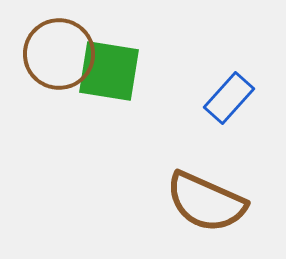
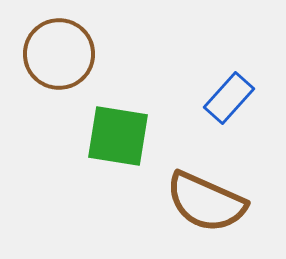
green square: moved 9 px right, 65 px down
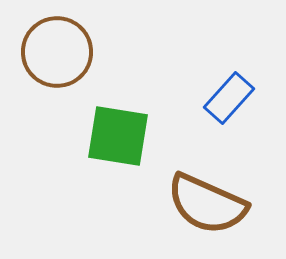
brown circle: moved 2 px left, 2 px up
brown semicircle: moved 1 px right, 2 px down
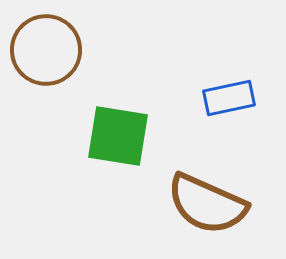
brown circle: moved 11 px left, 2 px up
blue rectangle: rotated 36 degrees clockwise
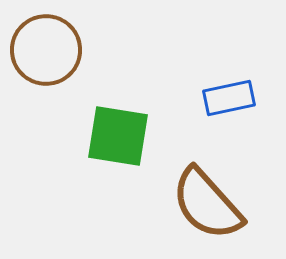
brown semicircle: rotated 24 degrees clockwise
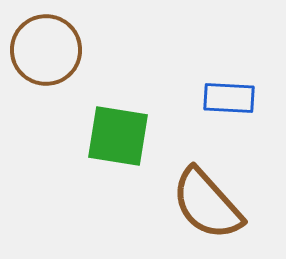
blue rectangle: rotated 15 degrees clockwise
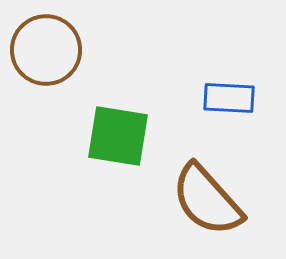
brown semicircle: moved 4 px up
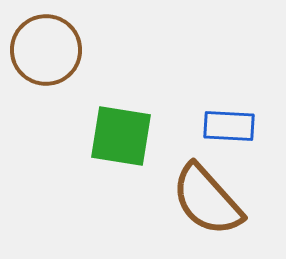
blue rectangle: moved 28 px down
green square: moved 3 px right
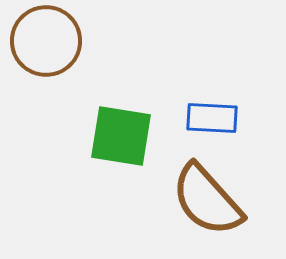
brown circle: moved 9 px up
blue rectangle: moved 17 px left, 8 px up
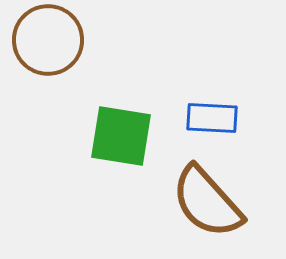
brown circle: moved 2 px right, 1 px up
brown semicircle: moved 2 px down
